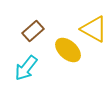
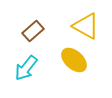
yellow triangle: moved 8 px left, 3 px up
yellow ellipse: moved 6 px right, 10 px down
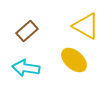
brown rectangle: moved 6 px left
cyan arrow: rotated 60 degrees clockwise
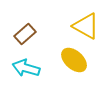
brown rectangle: moved 2 px left, 3 px down
cyan arrow: rotated 8 degrees clockwise
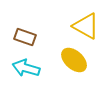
brown rectangle: moved 3 px down; rotated 60 degrees clockwise
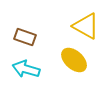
cyan arrow: moved 1 px down
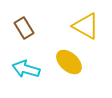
brown rectangle: moved 1 px left, 9 px up; rotated 40 degrees clockwise
yellow ellipse: moved 5 px left, 2 px down
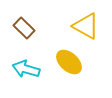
brown rectangle: rotated 15 degrees counterclockwise
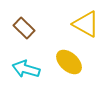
yellow triangle: moved 2 px up
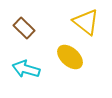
yellow triangle: moved 2 px up; rotated 8 degrees clockwise
yellow ellipse: moved 1 px right, 5 px up
